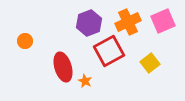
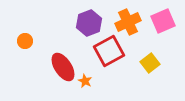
red ellipse: rotated 16 degrees counterclockwise
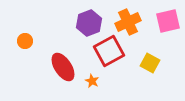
pink square: moved 5 px right; rotated 10 degrees clockwise
yellow square: rotated 24 degrees counterclockwise
orange star: moved 7 px right
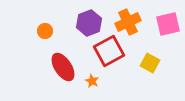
pink square: moved 3 px down
orange circle: moved 20 px right, 10 px up
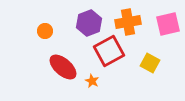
orange cross: rotated 15 degrees clockwise
red ellipse: rotated 16 degrees counterclockwise
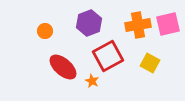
orange cross: moved 10 px right, 3 px down
red square: moved 1 px left, 5 px down
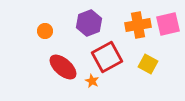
red square: moved 1 px left, 1 px down
yellow square: moved 2 px left, 1 px down
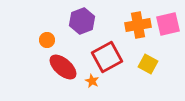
purple hexagon: moved 7 px left, 2 px up
orange circle: moved 2 px right, 9 px down
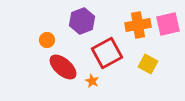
red square: moved 4 px up
